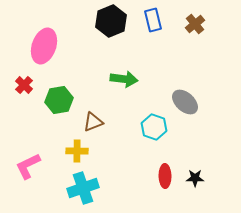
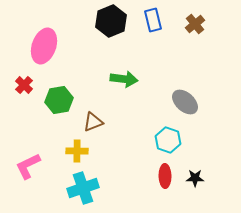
cyan hexagon: moved 14 px right, 13 px down
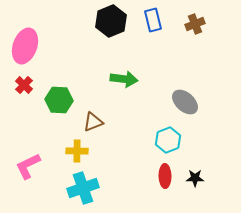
brown cross: rotated 18 degrees clockwise
pink ellipse: moved 19 px left
green hexagon: rotated 12 degrees clockwise
cyan hexagon: rotated 20 degrees clockwise
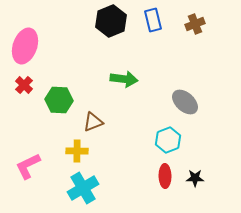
cyan cross: rotated 12 degrees counterclockwise
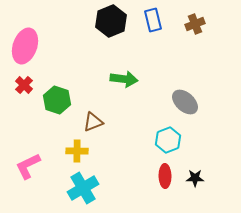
green hexagon: moved 2 px left; rotated 16 degrees clockwise
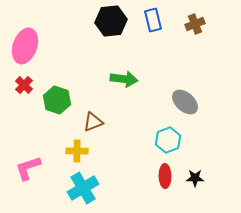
black hexagon: rotated 16 degrees clockwise
pink L-shape: moved 2 px down; rotated 8 degrees clockwise
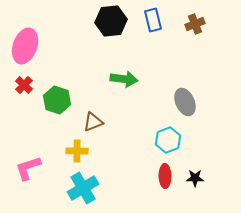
gray ellipse: rotated 24 degrees clockwise
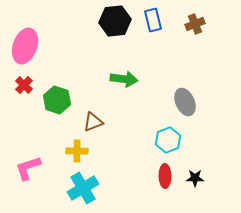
black hexagon: moved 4 px right
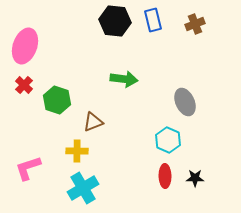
black hexagon: rotated 12 degrees clockwise
cyan hexagon: rotated 15 degrees counterclockwise
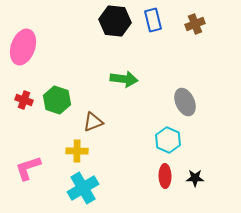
pink ellipse: moved 2 px left, 1 px down
red cross: moved 15 px down; rotated 24 degrees counterclockwise
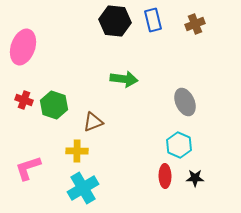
green hexagon: moved 3 px left, 5 px down
cyan hexagon: moved 11 px right, 5 px down
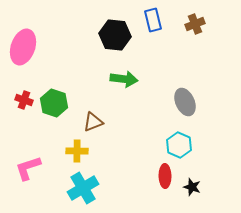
black hexagon: moved 14 px down
green hexagon: moved 2 px up
black star: moved 3 px left, 9 px down; rotated 18 degrees clockwise
